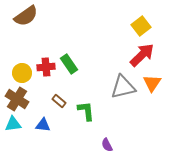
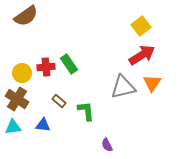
red arrow: rotated 12 degrees clockwise
cyan triangle: moved 3 px down
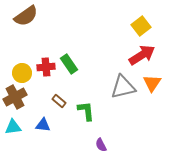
brown cross: moved 2 px left, 2 px up; rotated 30 degrees clockwise
purple semicircle: moved 6 px left
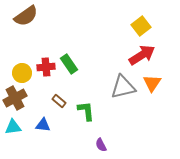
brown cross: moved 1 px down
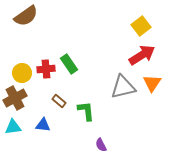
red cross: moved 2 px down
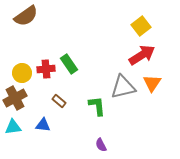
green L-shape: moved 11 px right, 5 px up
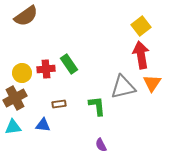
red arrow: moved 1 px left; rotated 68 degrees counterclockwise
brown rectangle: moved 3 px down; rotated 48 degrees counterclockwise
